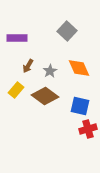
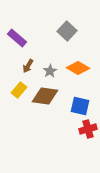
purple rectangle: rotated 42 degrees clockwise
orange diamond: moved 1 px left; rotated 35 degrees counterclockwise
yellow rectangle: moved 3 px right
brown diamond: rotated 28 degrees counterclockwise
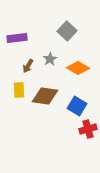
purple rectangle: rotated 48 degrees counterclockwise
gray star: moved 12 px up
yellow rectangle: rotated 42 degrees counterclockwise
blue square: moved 3 px left; rotated 18 degrees clockwise
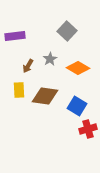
purple rectangle: moved 2 px left, 2 px up
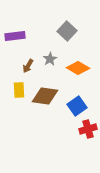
blue square: rotated 24 degrees clockwise
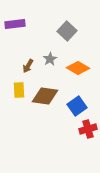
purple rectangle: moved 12 px up
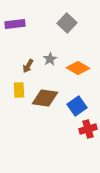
gray square: moved 8 px up
brown diamond: moved 2 px down
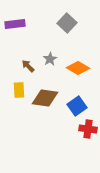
brown arrow: rotated 104 degrees clockwise
red cross: rotated 24 degrees clockwise
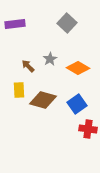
brown diamond: moved 2 px left, 2 px down; rotated 8 degrees clockwise
blue square: moved 2 px up
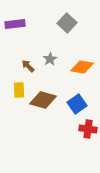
orange diamond: moved 4 px right, 1 px up; rotated 20 degrees counterclockwise
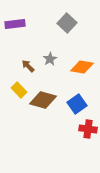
yellow rectangle: rotated 42 degrees counterclockwise
